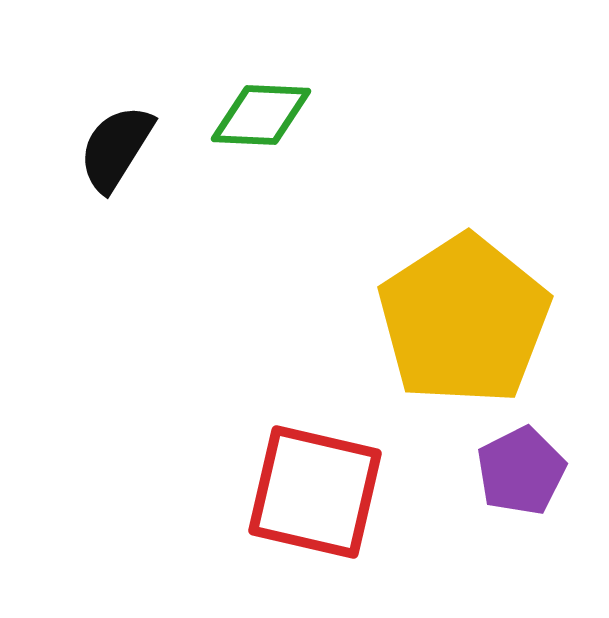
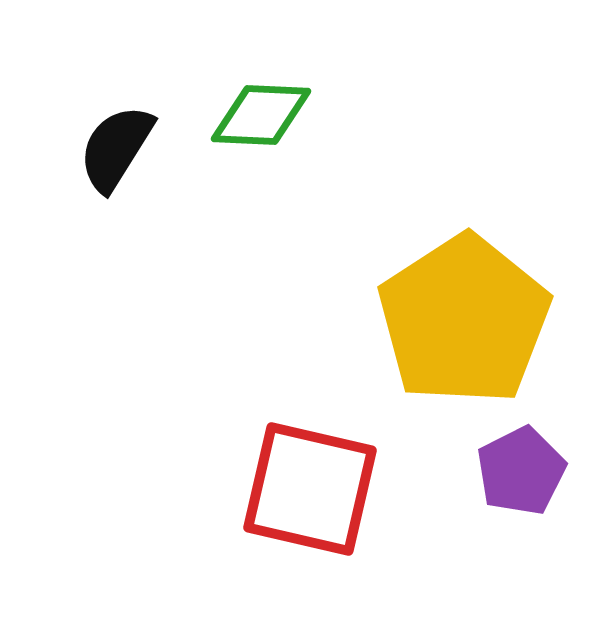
red square: moved 5 px left, 3 px up
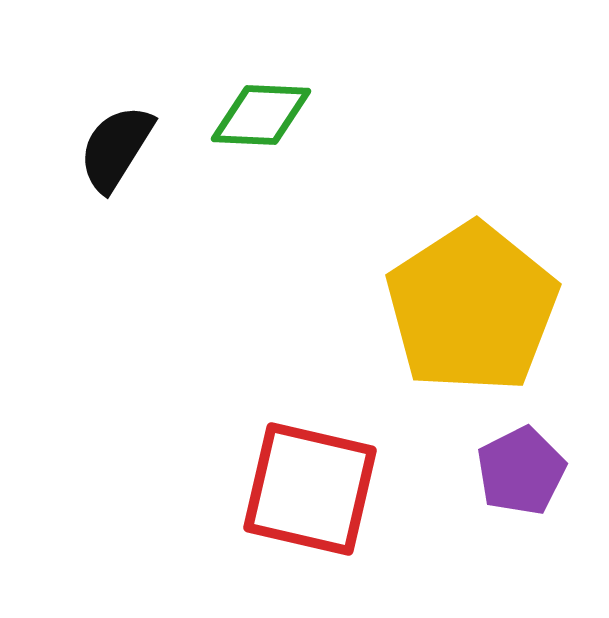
yellow pentagon: moved 8 px right, 12 px up
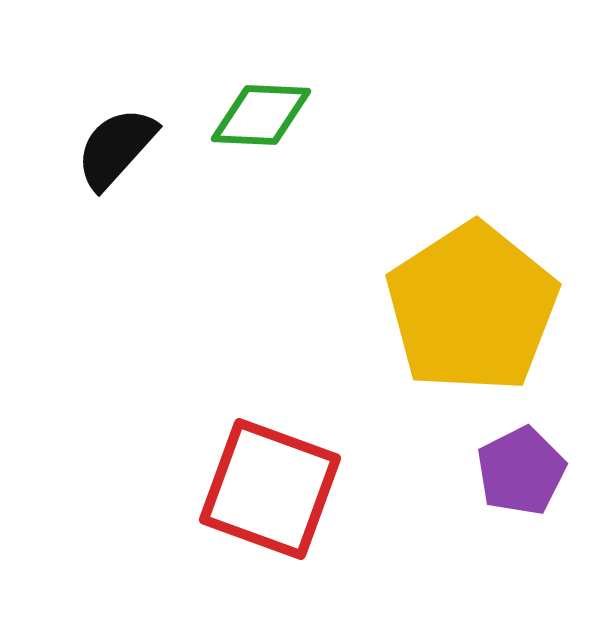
black semicircle: rotated 10 degrees clockwise
red square: moved 40 px left; rotated 7 degrees clockwise
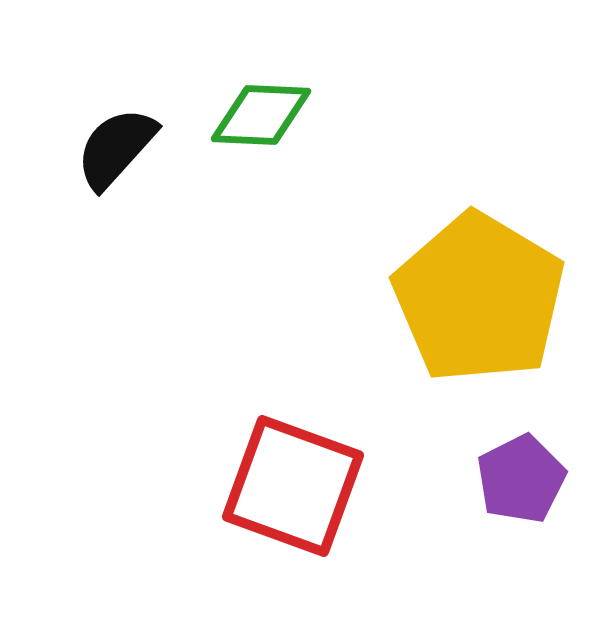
yellow pentagon: moved 7 px right, 10 px up; rotated 8 degrees counterclockwise
purple pentagon: moved 8 px down
red square: moved 23 px right, 3 px up
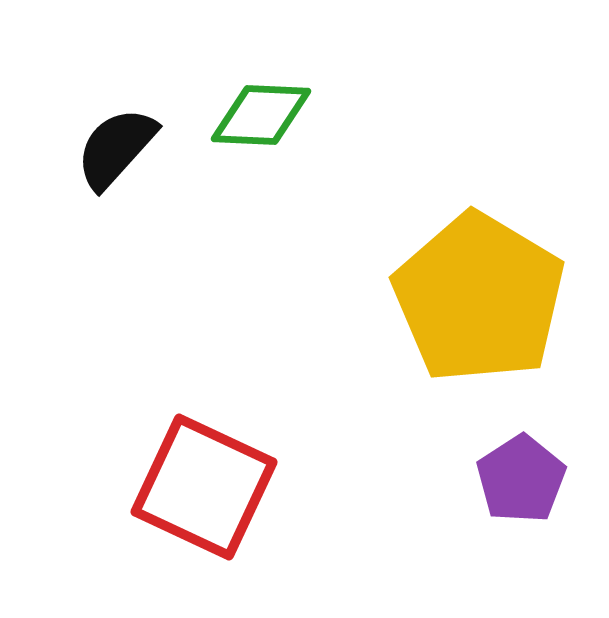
purple pentagon: rotated 6 degrees counterclockwise
red square: moved 89 px left, 1 px down; rotated 5 degrees clockwise
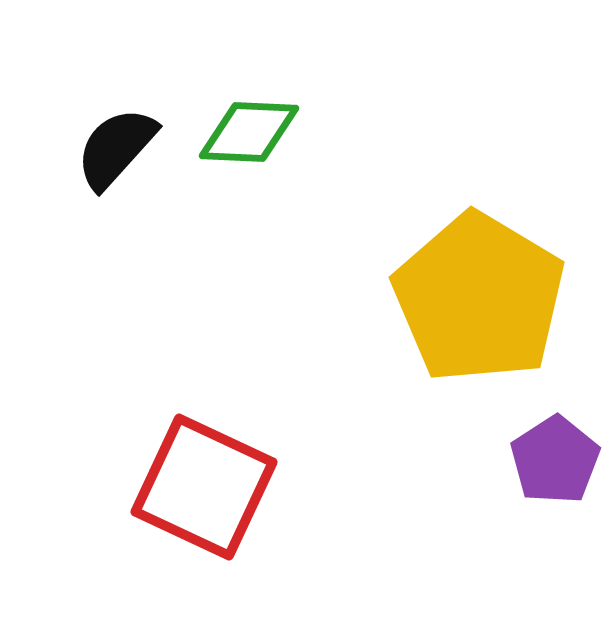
green diamond: moved 12 px left, 17 px down
purple pentagon: moved 34 px right, 19 px up
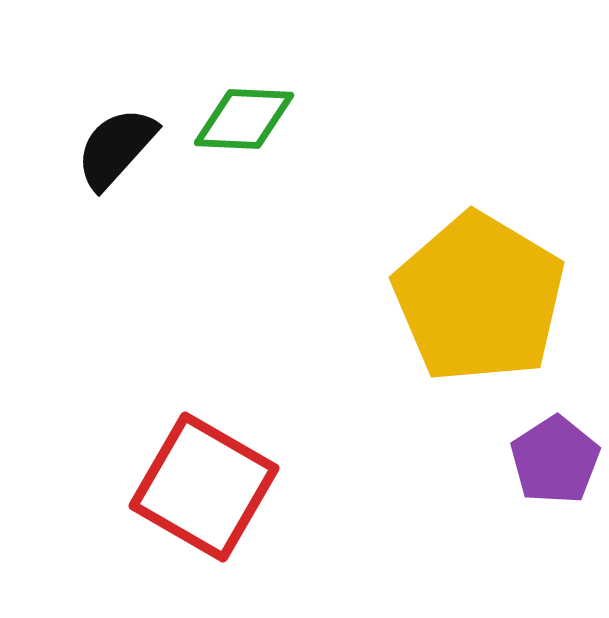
green diamond: moved 5 px left, 13 px up
red square: rotated 5 degrees clockwise
